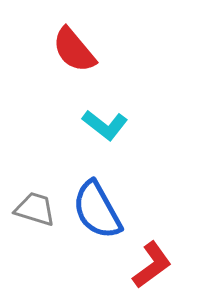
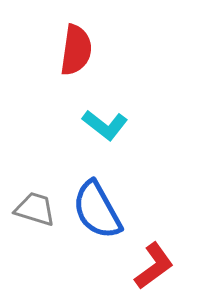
red semicircle: moved 2 px right; rotated 132 degrees counterclockwise
red L-shape: moved 2 px right, 1 px down
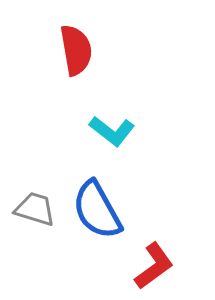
red semicircle: rotated 18 degrees counterclockwise
cyan L-shape: moved 7 px right, 6 px down
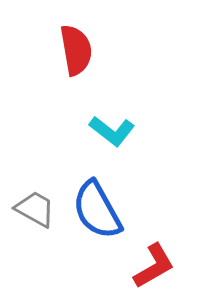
gray trapezoid: rotated 12 degrees clockwise
red L-shape: rotated 6 degrees clockwise
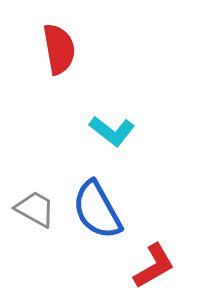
red semicircle: moved 17 px left, 1 px up
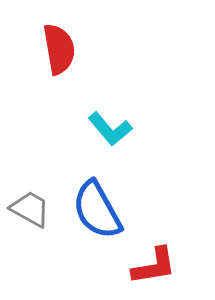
cyan L-shape: moved 2 px left, 2 px up; rotated 12 degrees clockwise
gray trapezoid: moved 5 px left
red L-shape: rotated 21 degrees clockwise
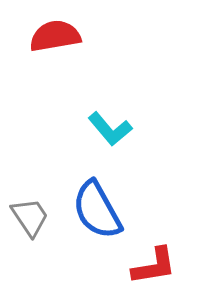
red semicircle: moved 4 px left, 13 px up; rotated 90 degrees counterclockwise
gray trapezoid: moved 8 px down; rotated 27 degrees clockwise
